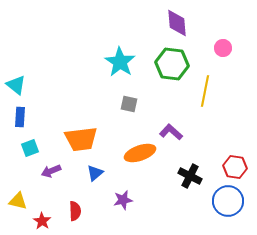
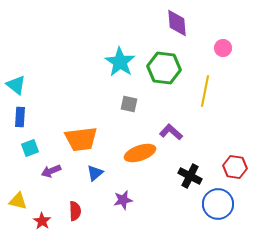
green hexagon: moved 8 px left, 4 px down
blue circle: moved 10 px left, 3 px down
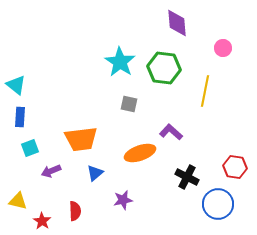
black cross: moved 3 px left, 1 px down
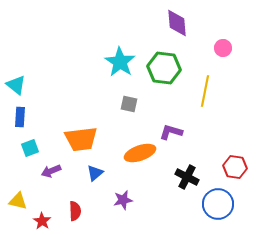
purple L-shape: rotated 25 degrees counterclockwise
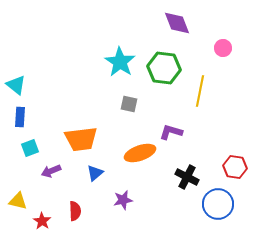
purple diamond: rotated 16 degrees counterclockwise
yellow line: moved 5 px left
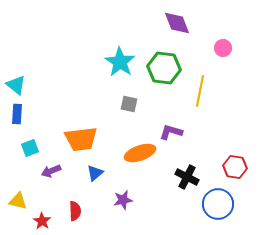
blue rectangle: moved 3 px left, 3 px up
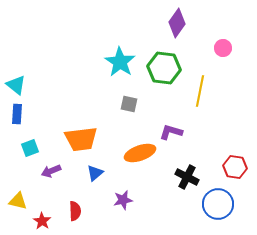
purple diamond: rotated 56 degrees clockwise
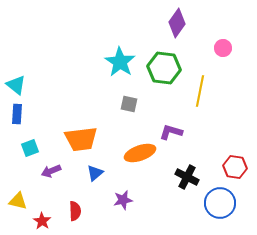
blue circle: moved 2 px right, 1 px up
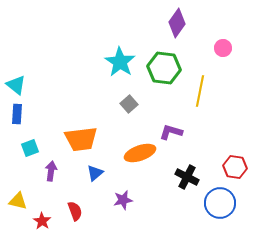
gray square: rotated 36 degrees clockwise
purple arrow: rotated 120 degrees clockwise
red semicircle: rotated 18 degrees counterclockwise
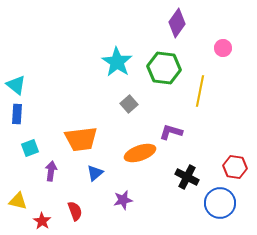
cyan star: moved 3 px left
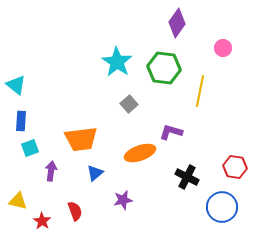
blue rectangle: moved 4 px right, 7 px down
blue circle: moved 2 px right, 4 px down
